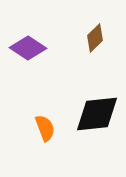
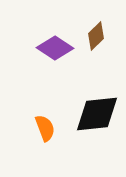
brown diamond: moved 1 px right, 2 px up
purple diamond: moved 27 px right
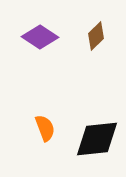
purple diamond: moved 15 px left, 11 px up
black diamond: moved 25 px down
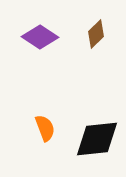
brown diamond: moved 2 px up
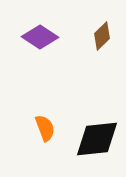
brown diamond: moved 6 px right, 2 px down
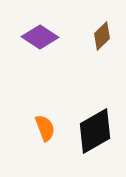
black diamond: moved 2 px left, 8 px up; rotated 24 degrees counterclockwise
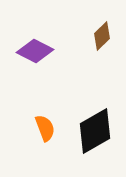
purple diamond: moved 5 px left, 14 px down; rotated 6 degrees counterclockwise
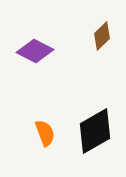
orange semicircle: moved 5 px down
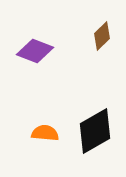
purple diamond: rotated 6 degrees counterclockwise
orange semicircle: rotated 64 degrees counterclockwise
